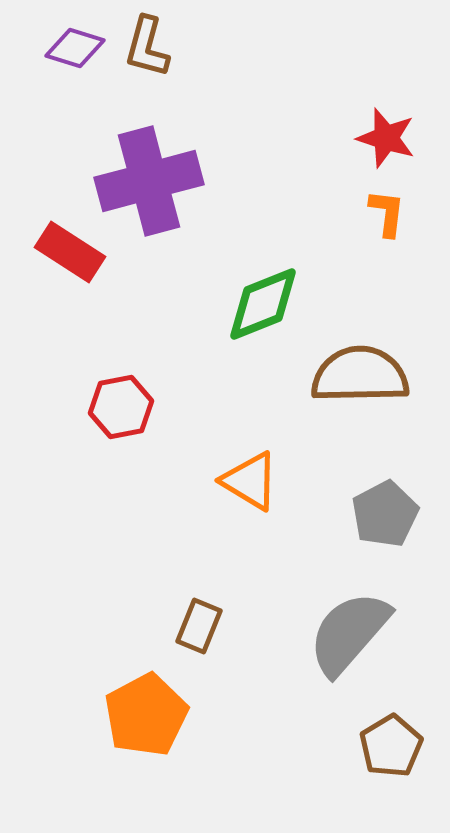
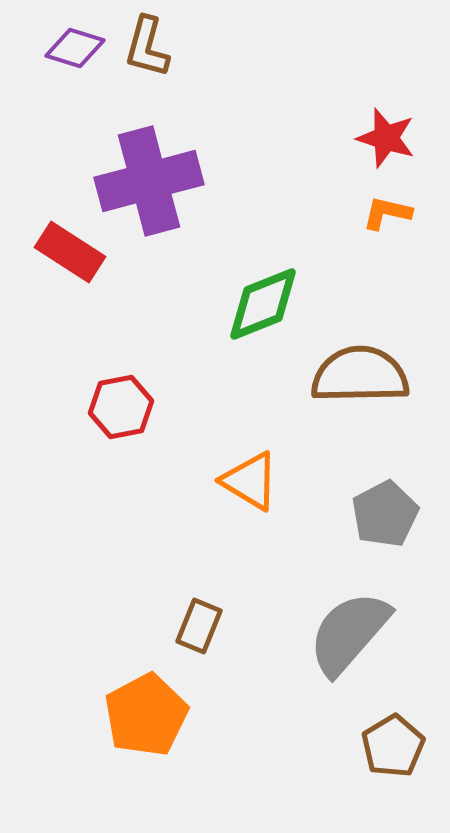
orange L-shape: rotated 84 degrees counterclockwise
brown pentagon: moved 2 px right
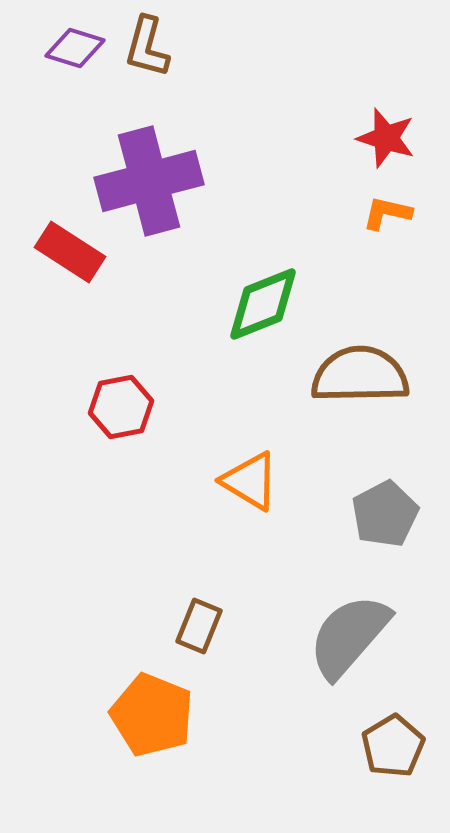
gray semicircle: moved 3 px down
orange pentagon: moved 6 px right; rotated 22 degrees counterclockwise
